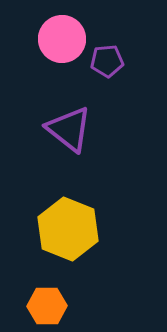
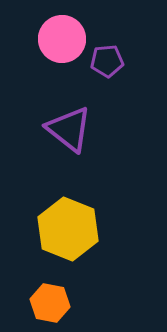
orange hexagon: moved 3 px right, 3 px up; rotated 12 degrees clockwise
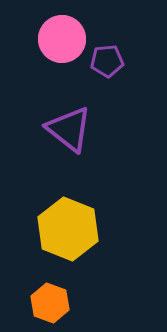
orange hexagon: rotated 9 degrees clockwise
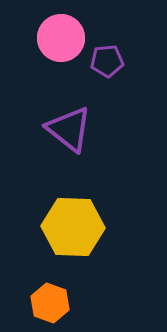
pink circle: moved 1 px left, 1 px up
yellow hexagon: moved 5 px right, 2 px up; rotated 20 degrees counterclockwise
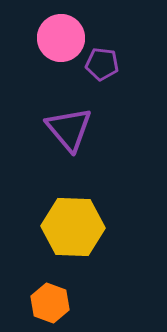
purple pentagon: moved 5 px left, 3 px down; rotated 12 degrees clockwise
purple triangle: rotated 12 degrees clockwise
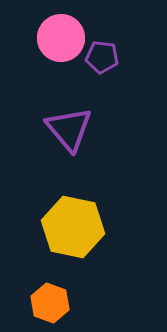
purple pentagon: moved 7 px up
yellow hexagon: rotated 10 degrees clockwise
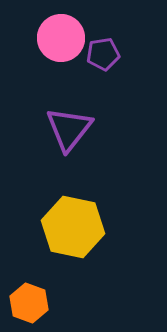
purple pentagon: moved 1 px right, 3 px up; rotated 16 degrees counterclockwise
purple triangle: rotated 18 degrees clockwise
orange hexagon: moved 21 px left
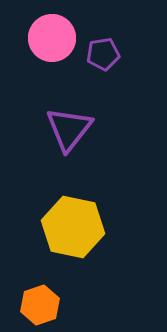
pink circle: moved 9 px left
orange hexagon: moved 11 px right, 2 px down; rotated 21 degrees clockwise
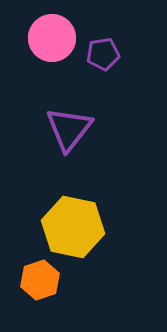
orange hexagon: moved 25 px up
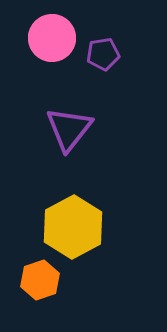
yellow hexagon: rotated 20 degrees clockwise
